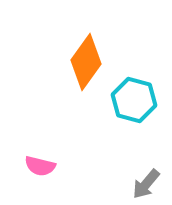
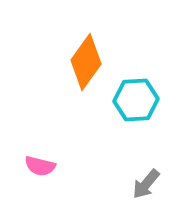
cyan hexagon: moved 2 px right; rotated 18 degrees counterclockwise
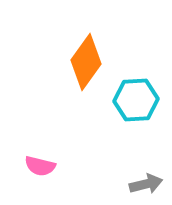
gray arrow: rotated 144 degrees counterclockwise
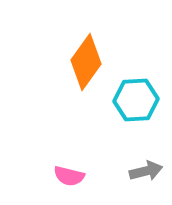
pink semicircle: moved 29 px right, 10 px down
gray arrow: moved 13 px up
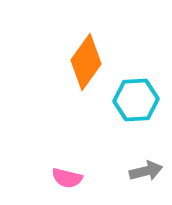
pink semicircle: moved 2 px left, 2 px down
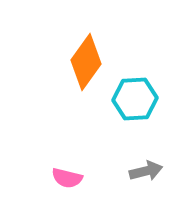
cyan hexagon: moved 1 px left, 1 px up
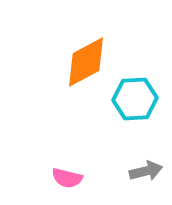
orange diamond: rotated 26 degrees clockwise
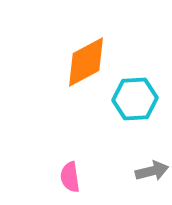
gray arrow: moved 6 px right
pink semicircle: moved 3 px right, 1 px up; rotated 68 degrees clockwise
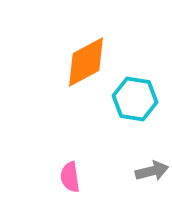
cyan hexagon: rotated 12 degrees clockwise
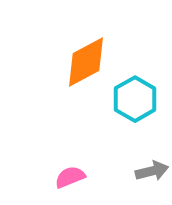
cyan hexagon: rotated 21 degrees clockwise
pink semicircle: rotated 76 degrees clockwise
